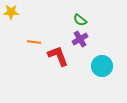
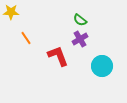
orange line: moved 8 px left, 4 px up; rotated 48 degrees clockwise
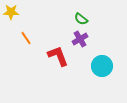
green semicircle: moved 1 px right, 1 px up
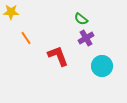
purple cross: moved 6 px right, 1 px up
